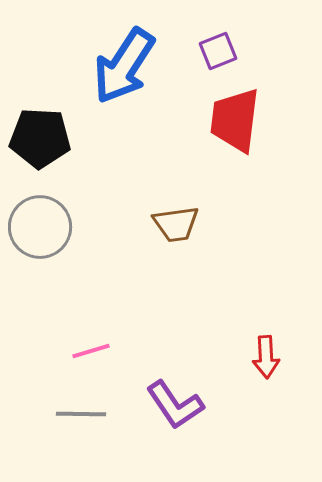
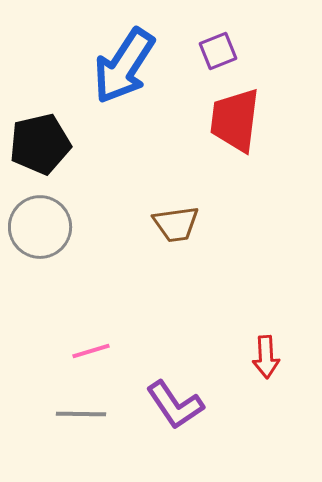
black pentagon: moved 6 px down; rotated 16 degrees counterclockwise
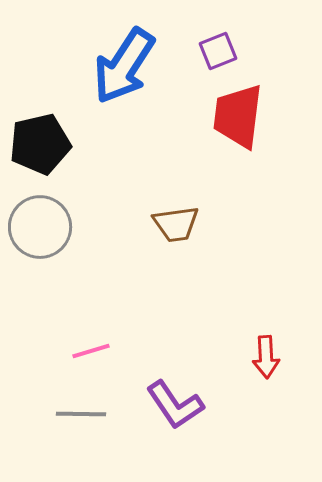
red trapezoid: moved 3 px right, 4 px up
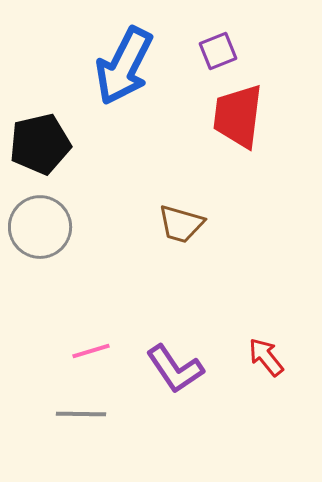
blue arrow: rotated 6 degrees counterclockwise
brown trapezoid: moved 5 px right; rotated 24 degrees clockwise
red arrow: rotated 144 degrees clockwise
purple L-shape: moved 36 px up
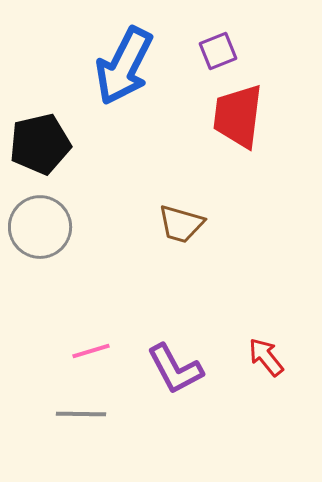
purple L-shape: rotated 6 degrees clockwise
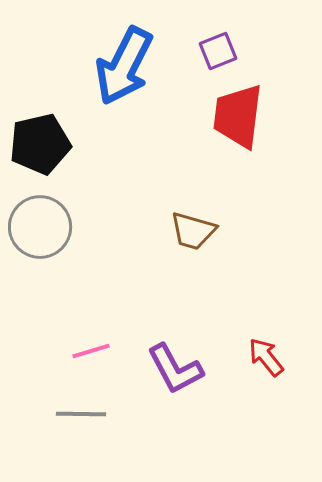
brown trapezoid: moved 12 px right, 7 px down
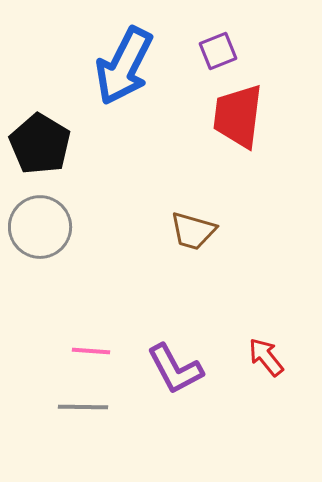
black pentagon: rotated 28 degrees counterclockwise
pink line: rotated 21 degrees clockwise
gray line: moved 2 px right, 7 px up
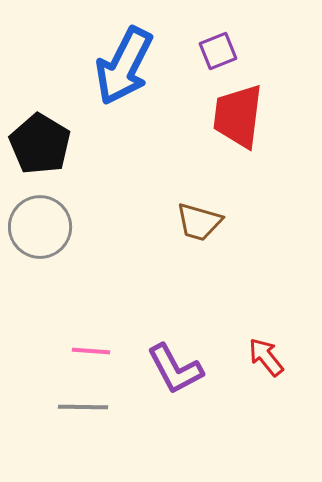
brown trapezoid: moved 6 px right, 9 px up
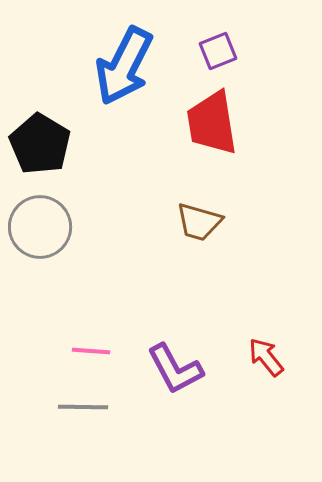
red trapezoid: moved 26 px left, 7 px down; rotated 16 degrees counterclockwise
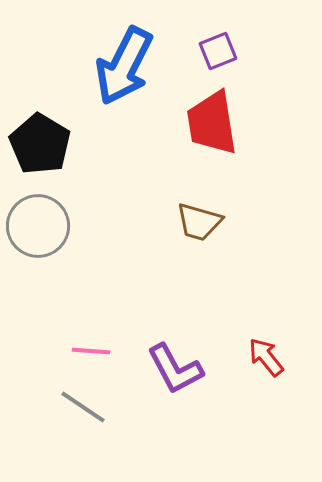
gray circle: moved 2 px left, 1 px up
gray line: rotated 33 degrees clockwise
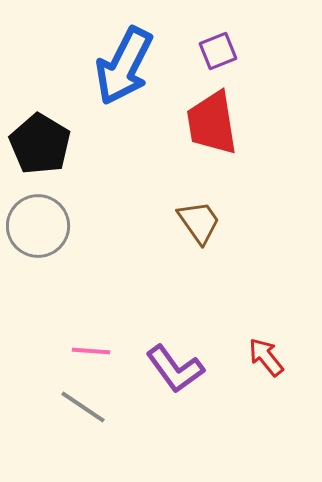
brown trapezoid: rotated 141 degrees counterclockwise
purple L-shape: rotated 8 degrees counterclockwise
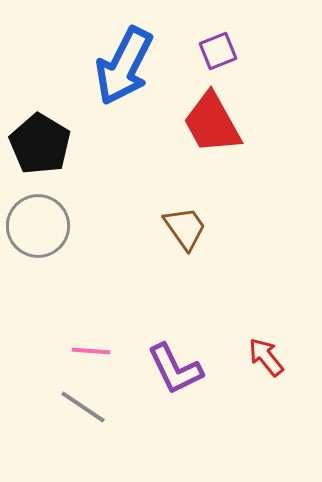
red trapezoid: rotated 20 degrees counterclockwise
brown trapezoid: moved 14 px left, 6 px down
purple L-shape: rotated 10 degrees clockwise
